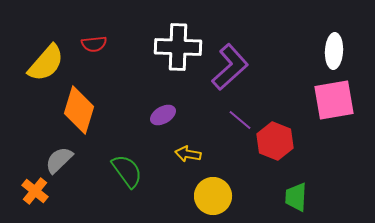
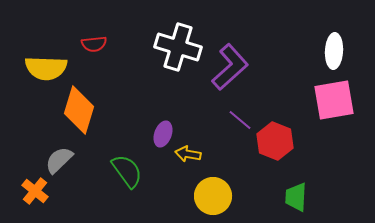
white cross: rotated 15 degrees clockwise
yellow semicircle: moved 5 px down; rotated 51 degrees clockwise
purple ellipse: moved 19 px down; rotated 40 degrees counterclockwise
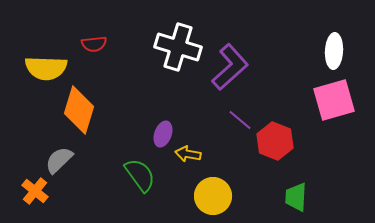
pink square: rotated 6 degrees counterclockwise
green semicircle: moved 13 px right, 4 px down
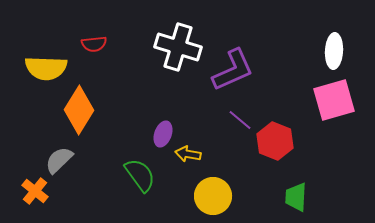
purple L-shape: moved 3 px right, 3 px down; rotated 18 degrees clockwise
orange diamond: rotated 15 degrees clockwise
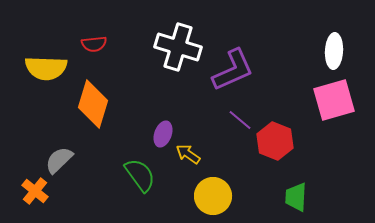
orange diamond: moved 14 px right, 6 px up; rotated 15 degrees counterclockwise
yellow arrow: rotated 25 degrees clockwise
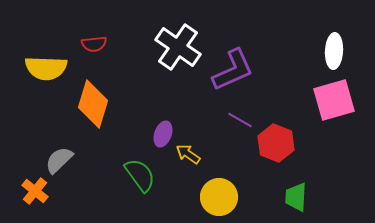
white cross: rotated 18 degrees clockwise
purple line: rotated 10 degrees counterclockwise
red hexagon: moved 1 px right, 2 px down
yellow circle: moved 6 px right, 1 px down
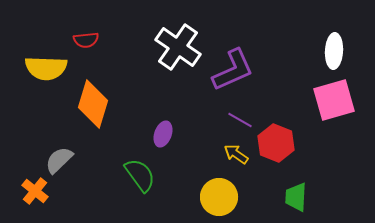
red semicircle: moved 8 px left, 4 px up
yellow arrow: moved 48 px right
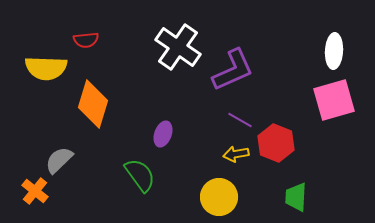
yellow arrow: rotated 45 degrees counterclockwise
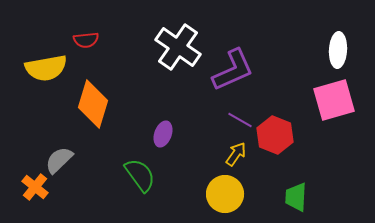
white ellipse: moved 4 px right, 1 px up
yellow semicircle: rotated 12 degrees counterclockwise
red hexagon: moved 1 px left, 8 px up
yellow arrow: rotated 135 degrees clockwise
orange cross: moved 4 px up
yellow circle: moved 6 px right, 3 px up
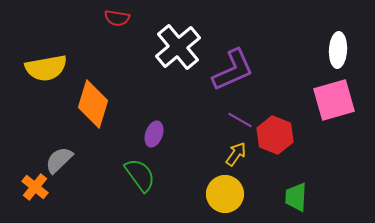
red semicircle: moved 31 px right, 22 px up; rotated 15 degrees clockwise
white cross: rotated 15 degrees clockwise
purple ellipse: moved 9 px left
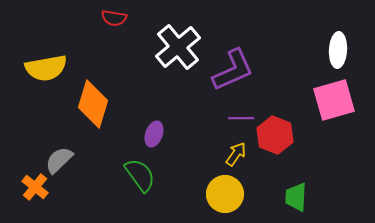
red semicircle: moved 3 px left
purple line: moved 1 px right, 2 px up; rotated 30 degrees counterclockwise
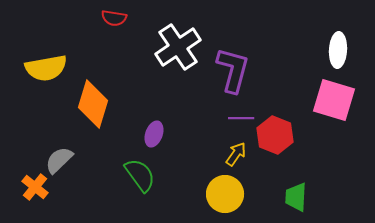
white cross: rotated 6 degrees clockwise
purple L-shape: rotated 51 degrees counterclockwise
pink square: rotated 33 degrees clockwise
